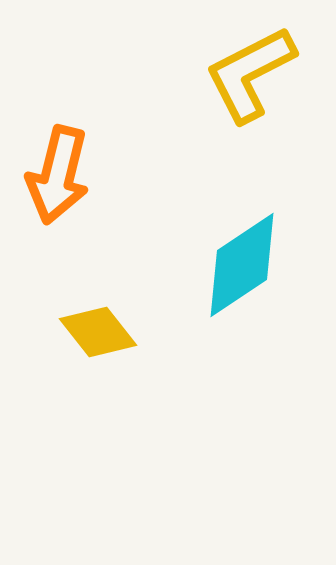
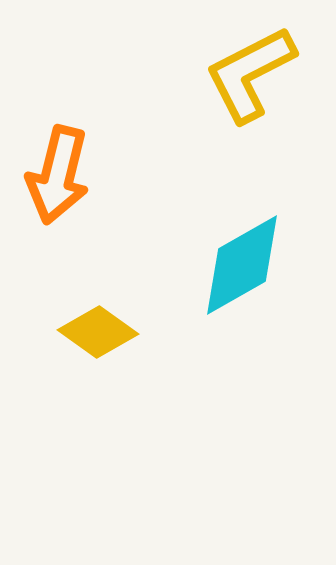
cyan diamond: rotated 4 degrees clockwise
yellow diamond: rotated 16 degrees counterclockwise
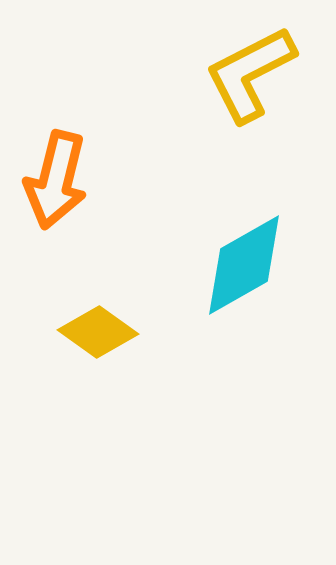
orange arrow: moved 2 px left, 5 px down
cyan diamond: moved 2 px right
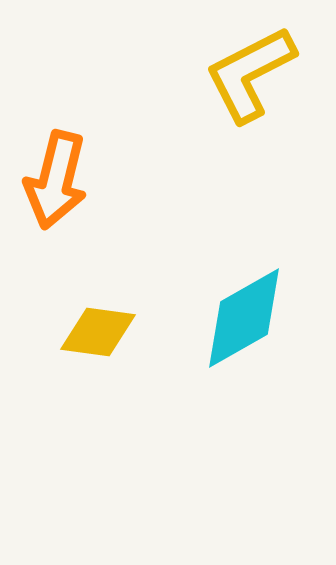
cyan diamond: moved 53 px down
yellow diamond: rotated 28 degrees counterclockwise
